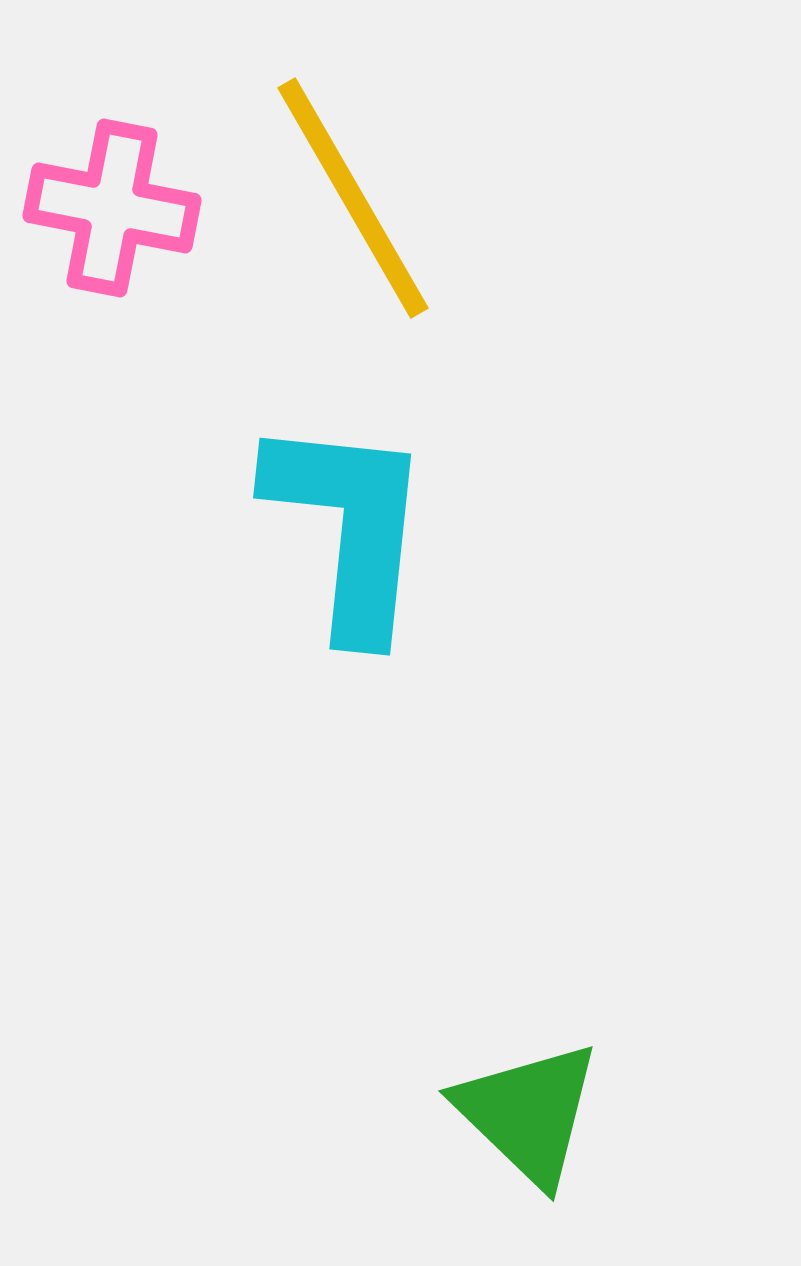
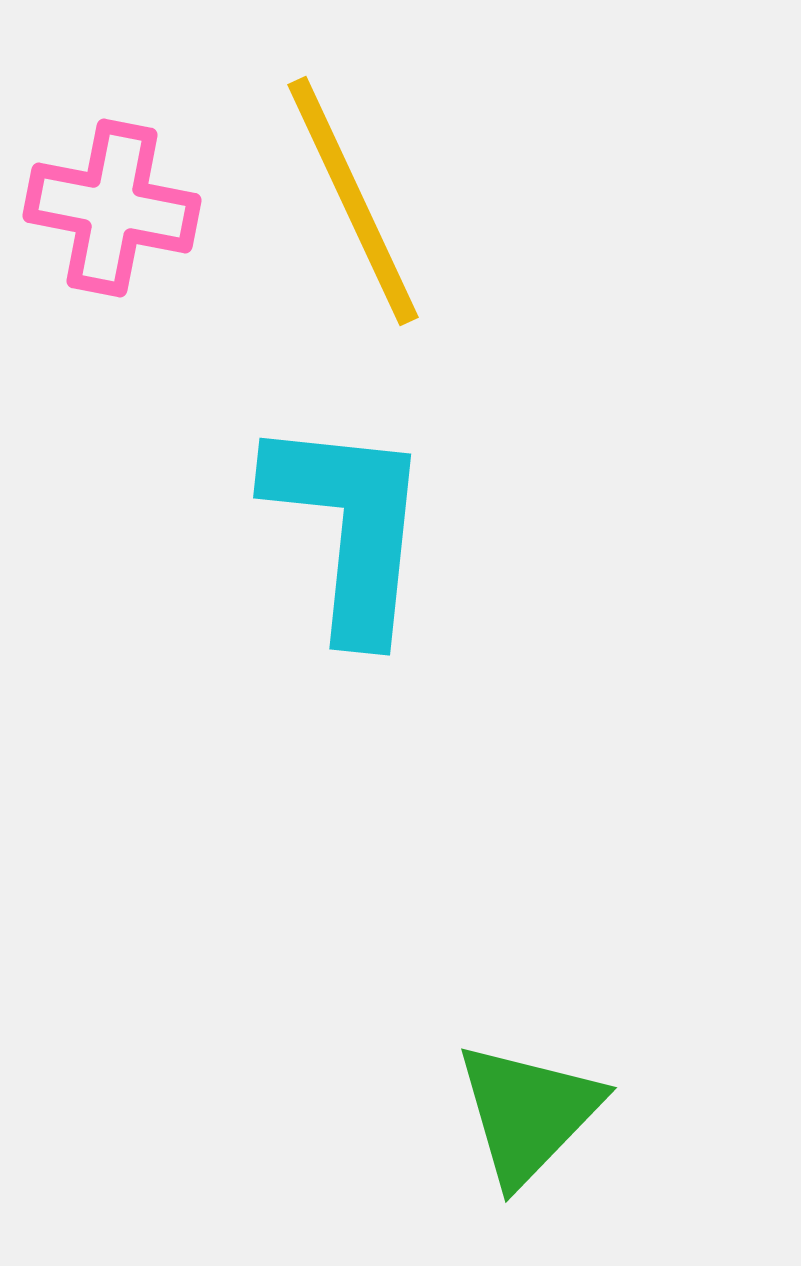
yellow line: moved 3 px down; rotated 5 degrees clockwise
green triangle: rotated 30 degrees clockwise
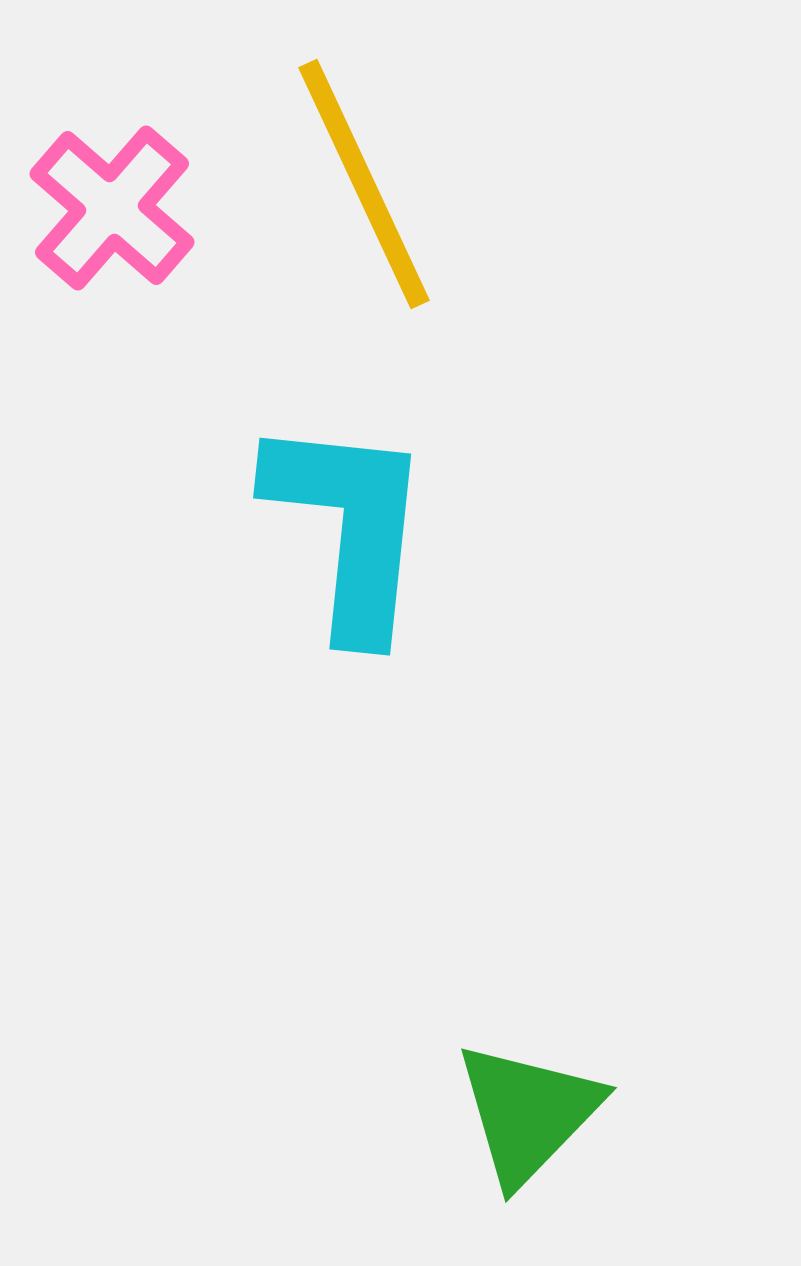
yellow line: moved 11 px right, 17 px up
pink cross: rotated 30 degrees clockwise
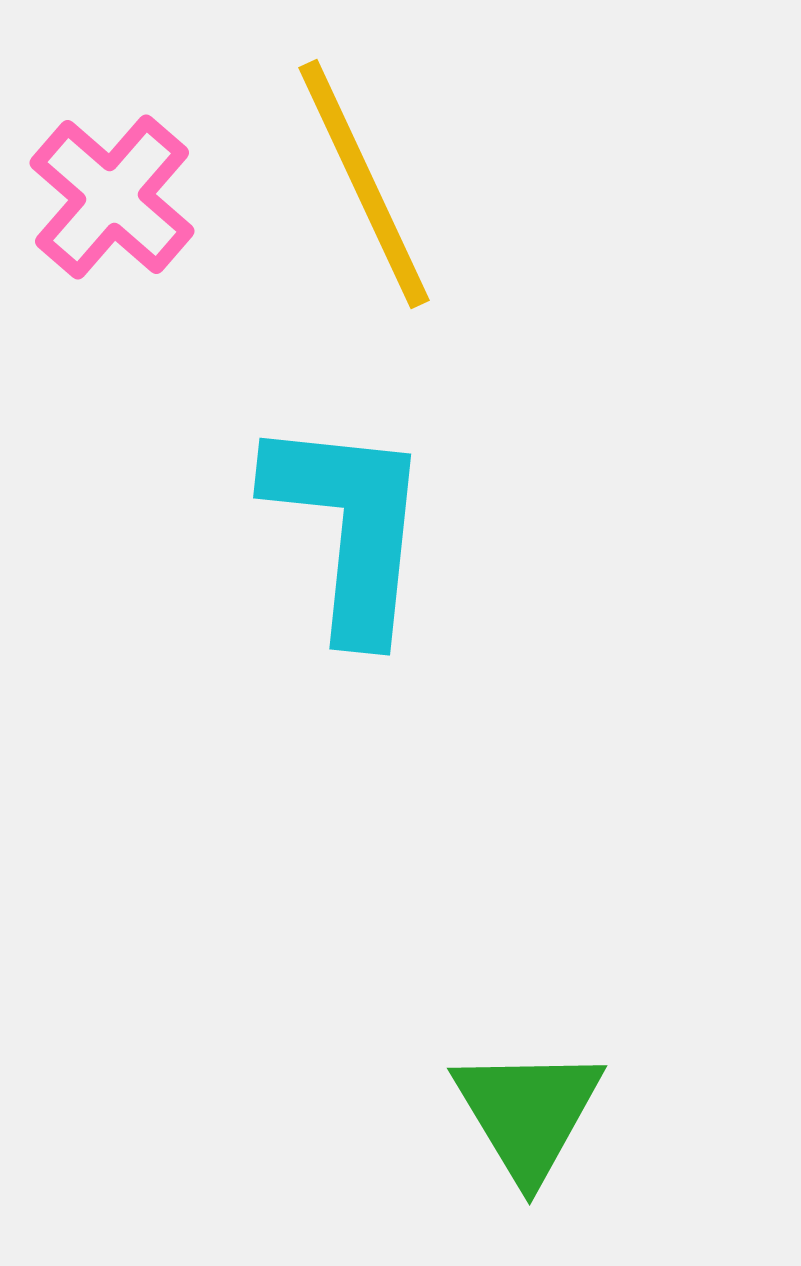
pink cross: moved 11 px up
green triangle: rotated 15 degrees counterclockwise
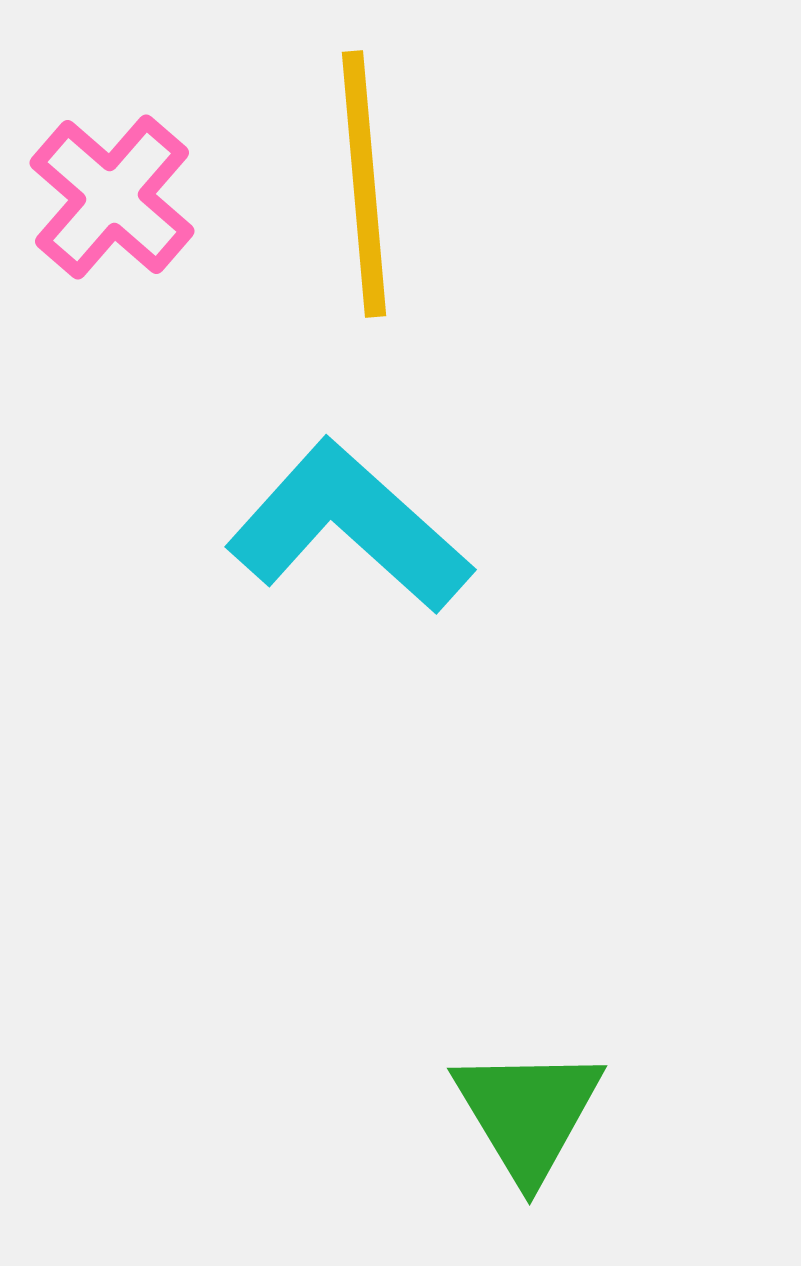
yellow line: rotated 20 degrees clockwise
cyan L-shape: rotated 54 degrees counterclockwise
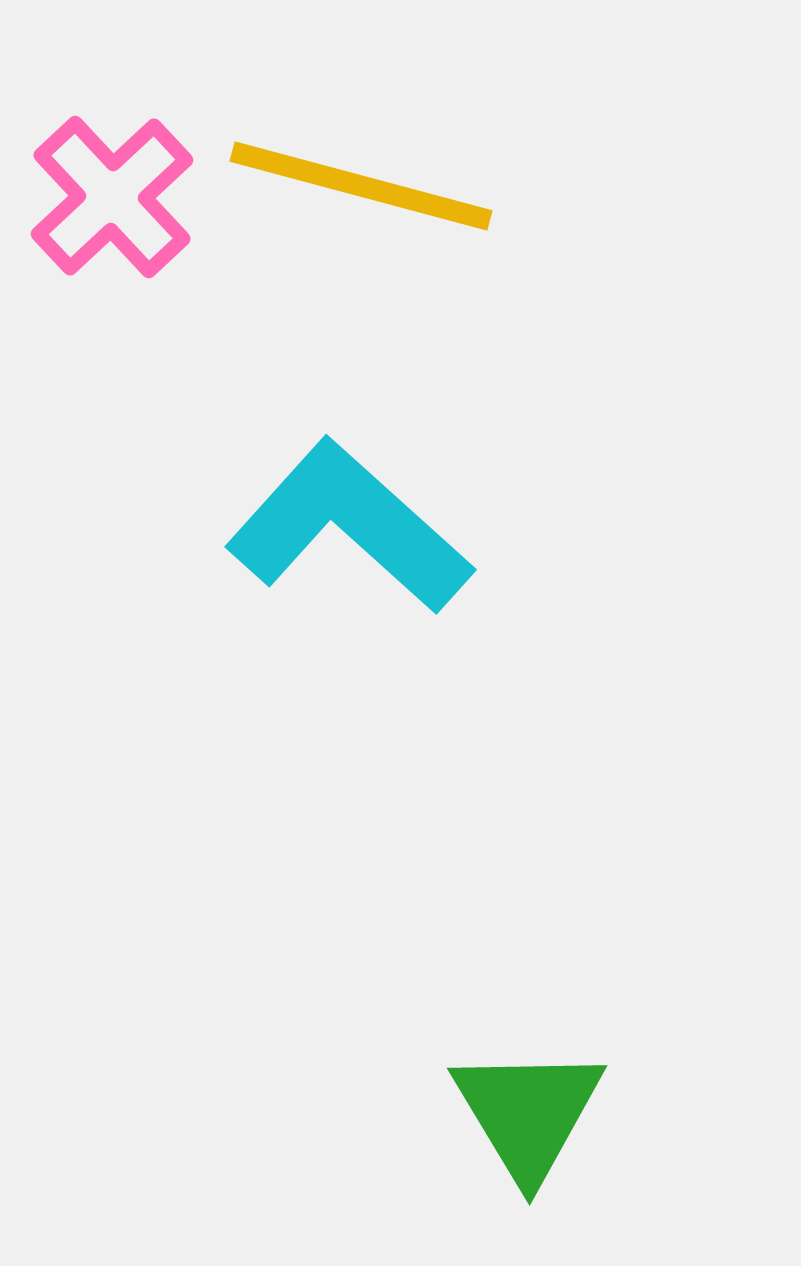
yellow line: moved 3 px left, 2 px down; rotated 70 degrees counterclockwise
pink cross: rotated 6 degrees clockwise
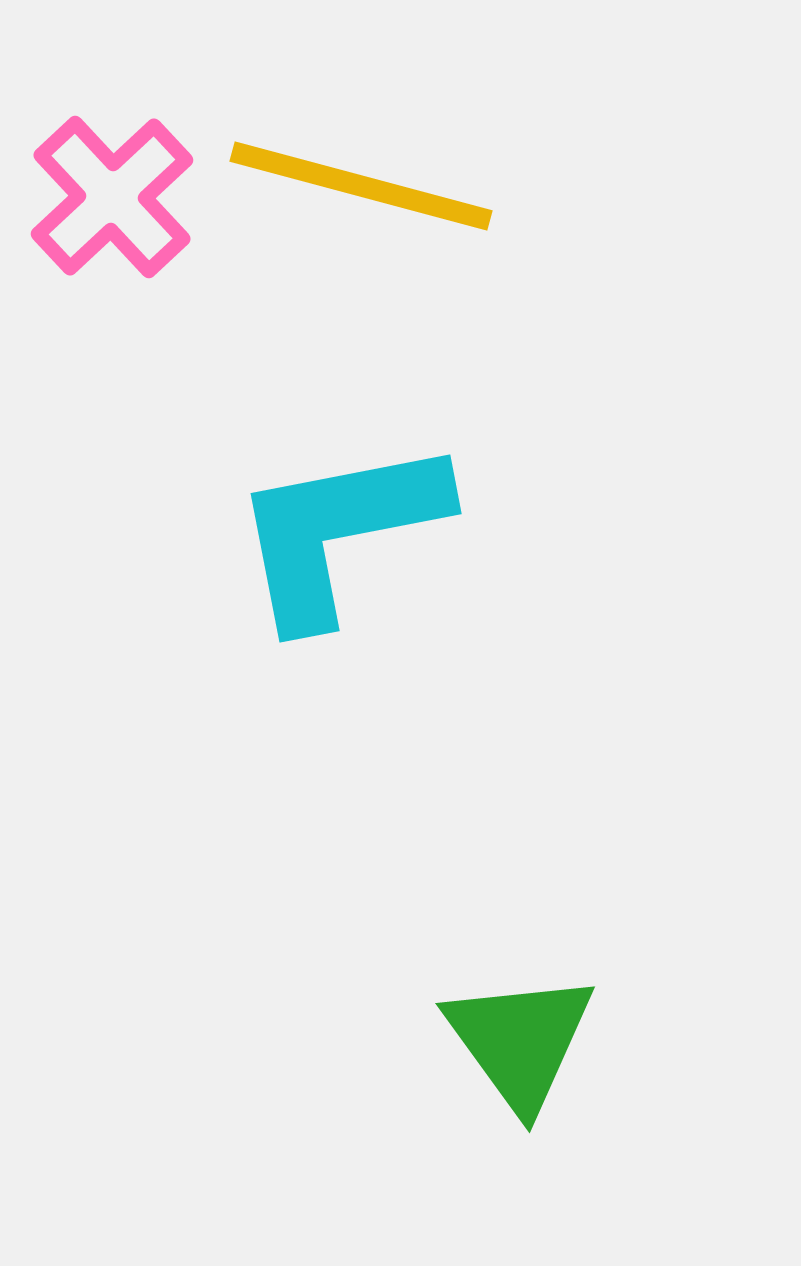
cyan L-shape: moved 10 px left, 4 px down; rotated 53 degrees counterclockwise
green triangle: moved 8 px left, 72 px up; rotated 5 degrees counterclockwise
